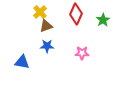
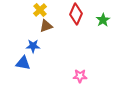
yellow cross: moved 2 px up
blue star: moved 14 px left
pink star: moved 2 px left, 23 px down
blue triangle: moved 1 px right, 1 px down
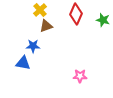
green star: rotated 24 degrees counterclockwise
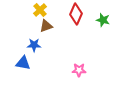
blue star: moved 1 px right, 1 px up
pink star: moved 1 px left, 6 px up
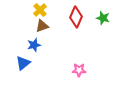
red diamond: moved 3 px down
green star: moved 2 px up
brown triangle: moved 4 px left
blue star: rotated 16 degrees counterclockwise
blue triangle: rotated 49 degrees counterclockwise
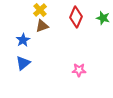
blue star: moved 11 px left, 5 px up; rotated 16 degrees counterclockwise
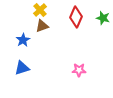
blue triangle: moved 1 px left, 5 px down; rotated 21 degrees clockwise
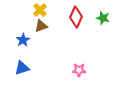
brown triangle: moved 1 px left
